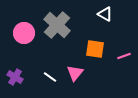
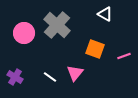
orange square: rotated 12 degrees clockwise
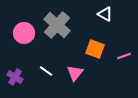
white line: moved 4 px left, 6 px up
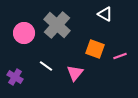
pink line: moved 4 px left
white line: moved 5 px up
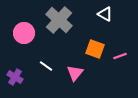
gray cross: moved 2 px right, 5 px up
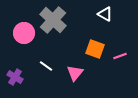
gray cross: moved 6 px left
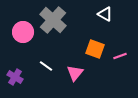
pink circle: moved 1 px left, 1 px up
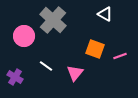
pink circle: moved 1 px right, 4 px down
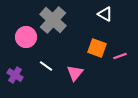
pink circle: moved 2 px right, 1 px down
orange square: moved 2 px right, 1 px up
purple cross: moved 2 px up
